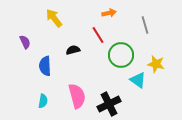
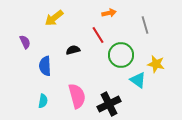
yellow arrow: rotated 90 degrees counterclockwise
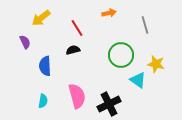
yellow arrow: moved 13 px left
red line: moved 21 px left, 7 px up
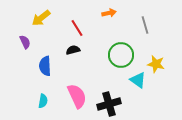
pink semicircle: rotated 10 degrees counterclockwise
black cross: rotated 10 degrees clockwise
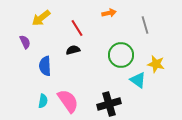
pink semicircle: moved 9 px left, 5 px down; rotated 10 degrees counterclockwise
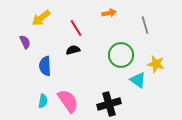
red line: moved 1 px left
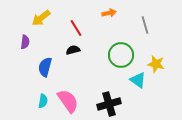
purple semicircle: rotated 32 degrees clockwise
blue semicircle: moved 1 px down; rotated 18 degrees clockwise
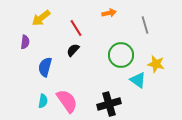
black semicircle: rotated 32 degrees counterclockwise
pink semicircle: moved 1 px left
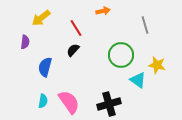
orange arrow: moved 6 px left, 2 px up
yellow star: moved 1 px right, 1 px down
pink semicircle: moved 2 px right, 1 px down
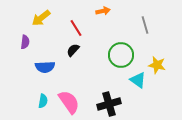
blue semicircle: rotated 108 degrees counterclockwise
